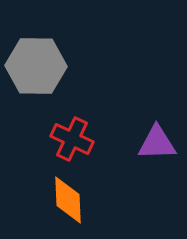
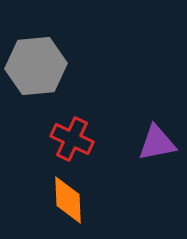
gray hexagon: rotated 6 degrees counterclockwise
purple triangle: rotated 9 degrees counterclockwise
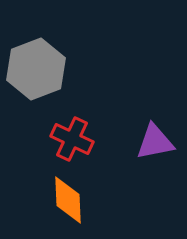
gray hexagon: moved 3 px down; rotated 16 degrees counterclockwise
purple triangle: moved 2 px left, 1 px up
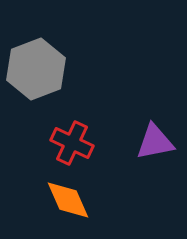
red cross: moved 4 px down
orange diamond: rotated 21 degrees counterclockwise
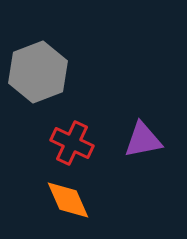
gray hexagon: moved 2 px right, 3 px down
purple triangle: moved 12 px left, 2 px up
